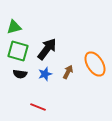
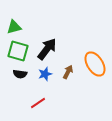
red line: moved 4 px up; rotated 56 degrees counterclockwise
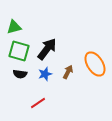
green square: moved 1 px right
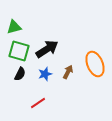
black arrow: rotated 20 degrees clockwise
orange ellipse: rotated 10 degrees clockwise
black semicircle: rotated 72 degrees counterclockwise
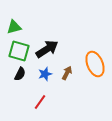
brown arrow: moved 1 px left, 1 px down
red line: moved 2 px right, 1 px up; rotated 21 degrees counterclockwise
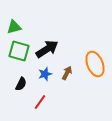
black semicircle: moved 1 px right, 10 px down
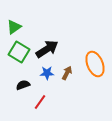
green triangle: rotated 21 degrees counterclockwise
green square: moved 1 px down; rotated 15 degrees clockwise
blue star: moved 2 px right, 1 px up; rotated 16 degrees clockwise
black semicircle: moved 2 px right, 1 px down; rotated 136 degrees counterclockwise
